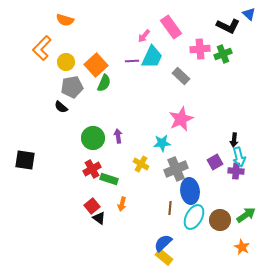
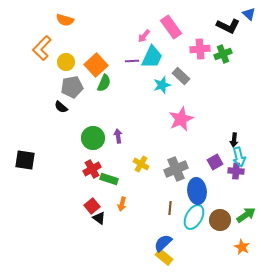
cyan star: moved 58 px up; rotated 12 degrees counterclockwise
blue ellipse: moved 7 px right
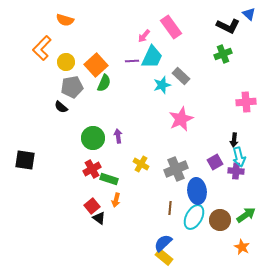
pink cross: moved 46 px right, 53 px down
orange arrow: moved 6 px left, 4 px up
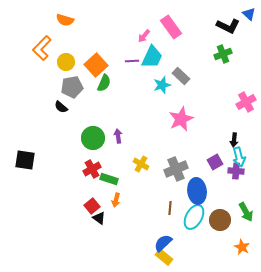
pink cross: rotated 24 degrees counterclockwise
green arrow: moved 3 px up; rotated 96 degrees clockwise
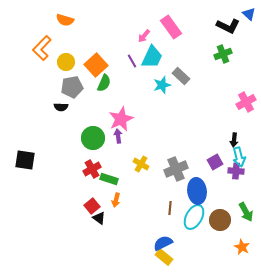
purple line: rotated 64 degrees clockwise
black semicircle: rotated 40 degrees counterclockwise
pink star: moved 60 px left
blue semicircle: rotated 18 degrees clockwise
